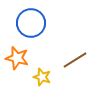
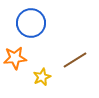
orange star: moved 2 px left; rotated 20 degrees counterclockwise
yellow star: rotated 30 degrees clockwise
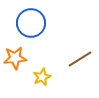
brown line: moved 5 px right, 1 px up
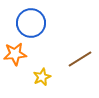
orange star: moved 4 px up
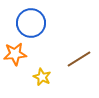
brown line: moved 1 px left
yellow star: rotated 24 degrees counterclockwise
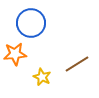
brown line: moved 2 px left, 5 px down
